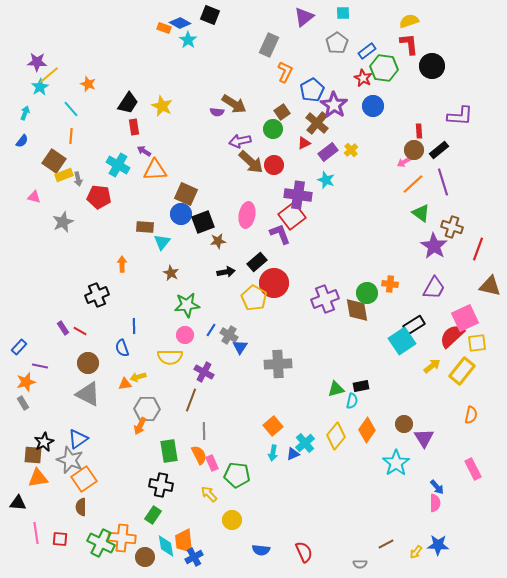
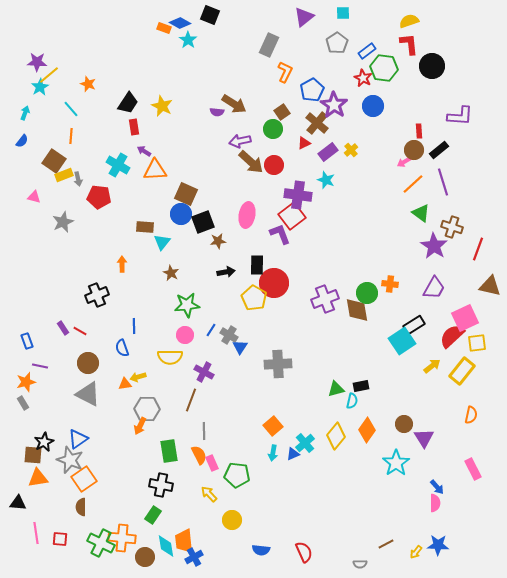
black rectangle at (257, 262): moved 3 px down; rotated 48 degrees counterclockwise
blue rectangle at (19, 347): moved 8 px right, 6 px up; rotated 63 degrees counterclockwise
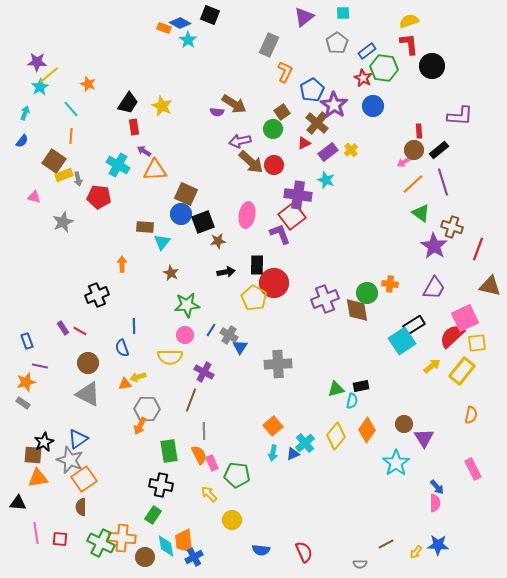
gray rectangle at (23, 403): rotated 24 degrees counterclockwise
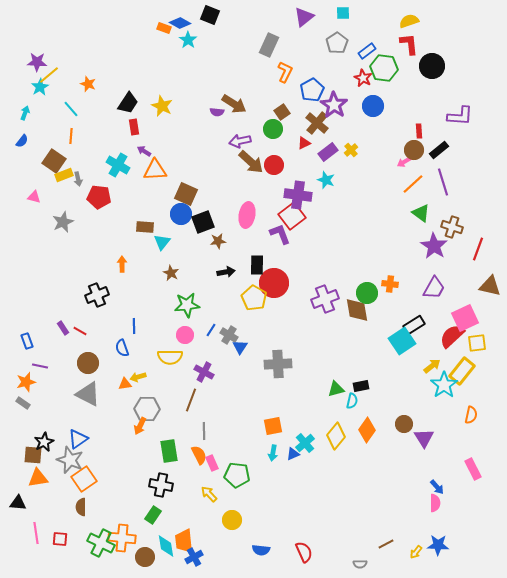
orange square at (273, 426): rotated 30 degrees clockwise
cyan star at (396, 463): moved 48 px right, 78 px up
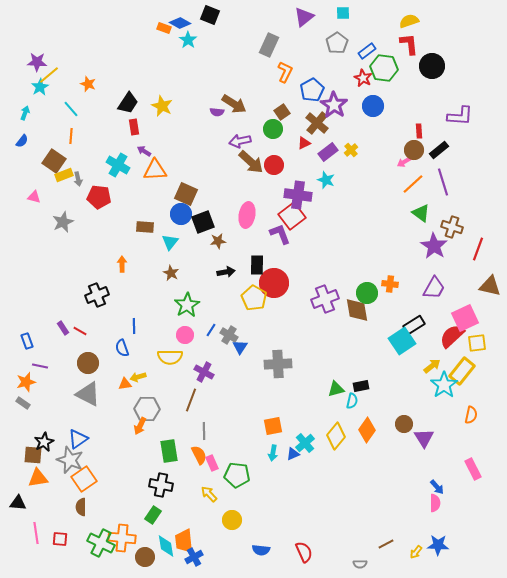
cyan triangle at (162, 242): moved 8 px right
green star at (187, 305): rotated 25 degrees counterclockwise
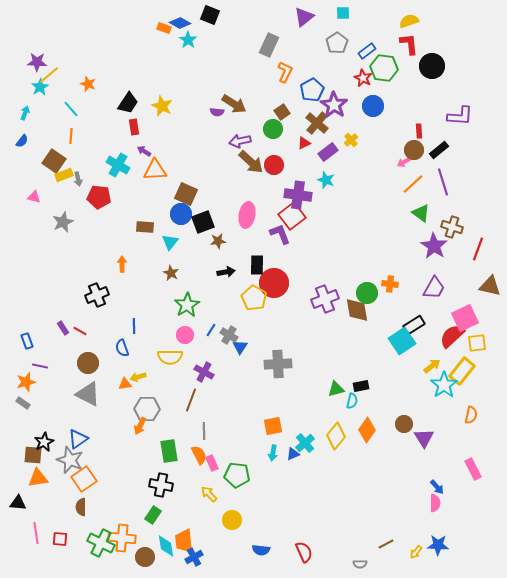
yellow cross at (351, 150): moved 10 px up
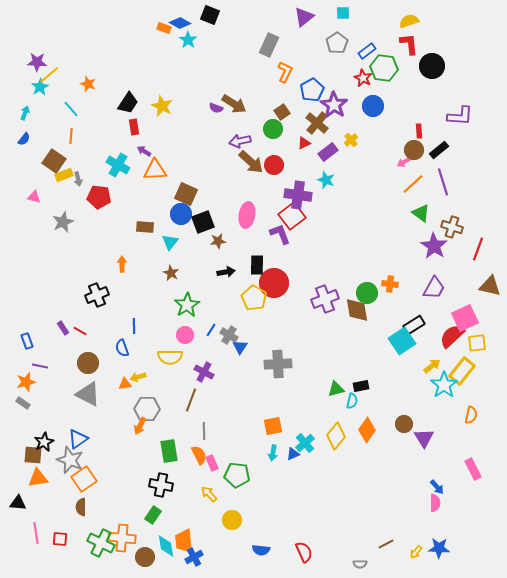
purple semicircle at (217, 112): moved 1 px left, 4 px up; rotated 16 degrees clockwise
blue semicircle at (22, 141): moved 2 px right, 2 px up
blue star at (438, 545): moved 1 px right, 3 px down
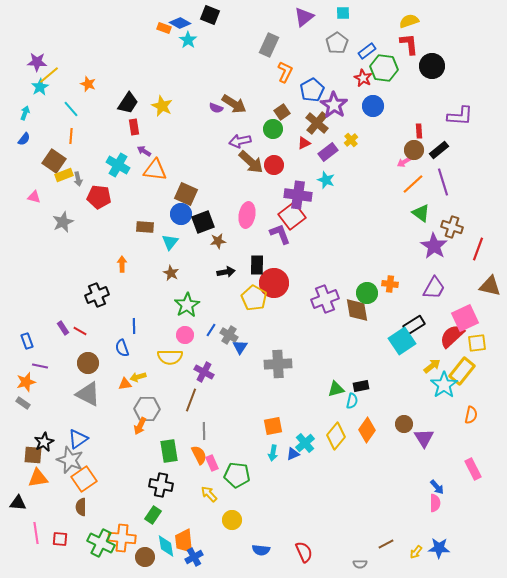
orange triangle at (155, 170): rotated 10 degrees clockwise
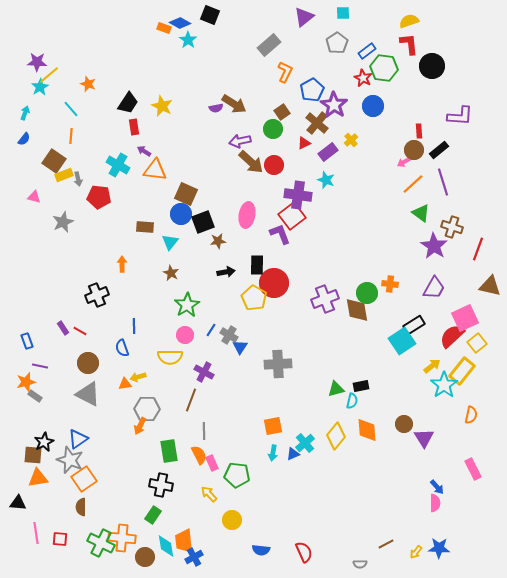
gray rectangle at (269, 45): rotated 25 degrees clockwise
purple semicircle at (216, 108): rotated 32 degrees counterclockwise
yellow square at (477, 343): rotated 30 degrees counterclockwise
gray rectangle at (23, 403): moved 12 px right, 7 px up
orange diamond at (367, 430): rotated 40 degrees counterclockwise
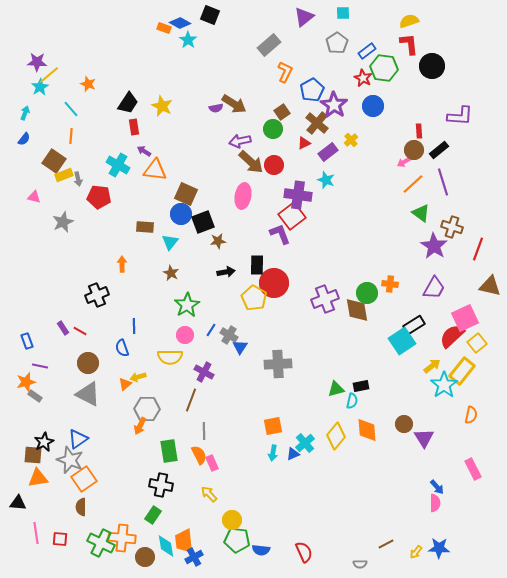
pink ellipse at (247, 215): moved 4 px left, 19 px up
orange triangle at (125, 384): rotated 32 degrees counterclockwise
green pentagon at (237, 475): moved 65 px down
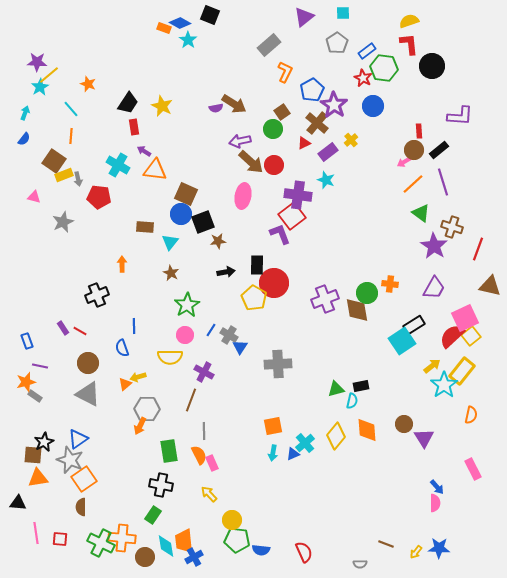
yellow square at (477, 343): moved 6 px left, 7 px up
brown line at (386, 544): rotated 49 degrees clockwise
